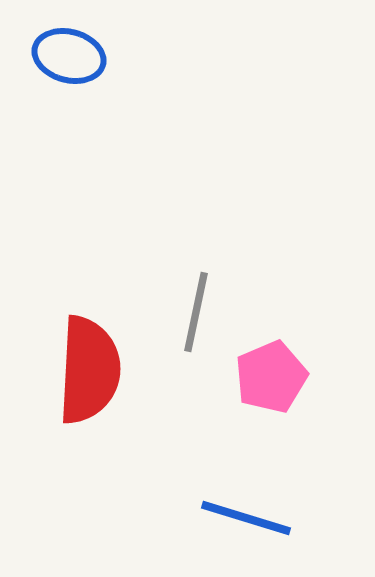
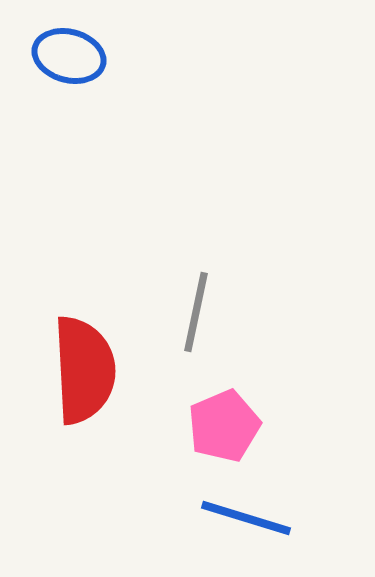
red semicircle: moved 5 px left; rotated 6 degrees counterclockwise
pink pentagon: moved 47 px left, 49 px down
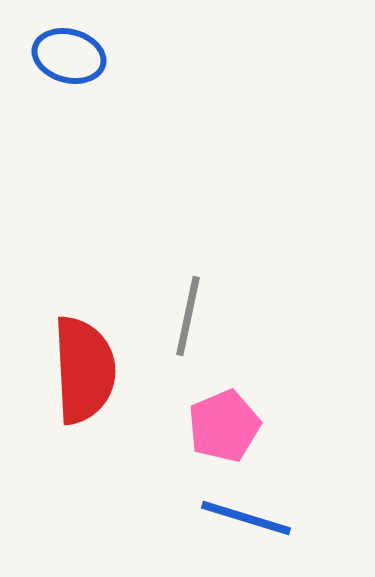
gray line: moved 8 px left, 4 px down
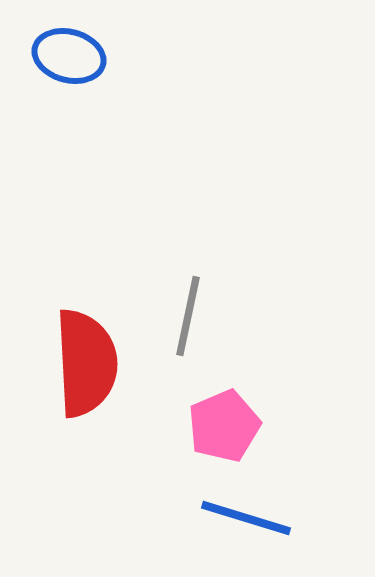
red semicircle: moved 2 px right, 7 px up
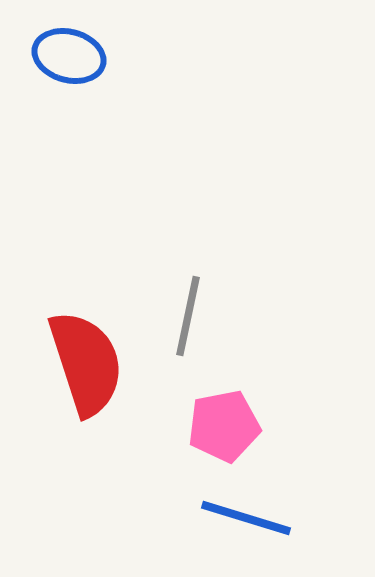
red semicircle: rotated 15 degrees counterclockwise
pink pentagon: rotated 12 degrees clockwise
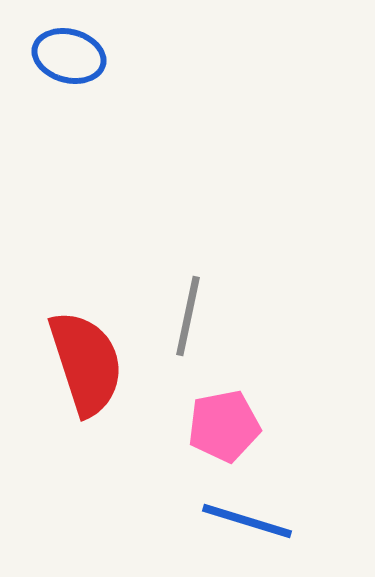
blue line: moved 1 px right, 3 px down
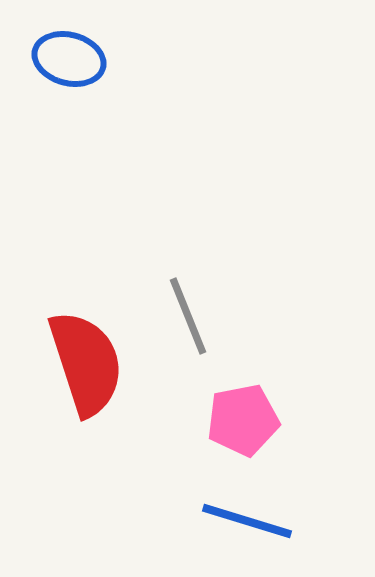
blue ellipse: moved 3 px down
gray line: rotated 34 degrees counterclockwise
pink pentagon: moved 19 px right, 6 px up
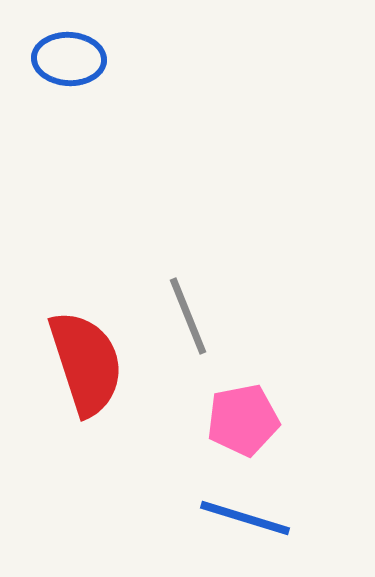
blue ellipse: rotated 12 degrees counterclockwise
blue line: moved 2 px left, 3 px up
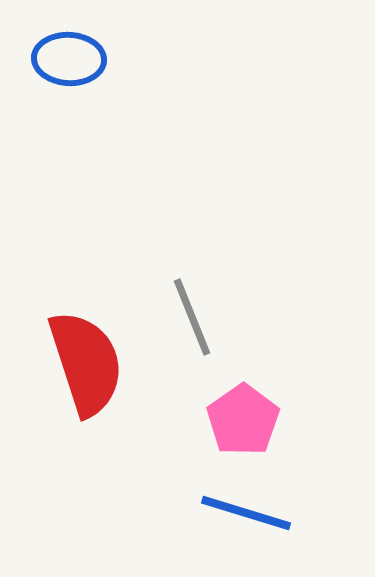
gray line: moved 4 px right, 1 px down
pink pentagon: rotated 24 degrees counterclockwise
blue line: moved 1 px right, 5 px up
